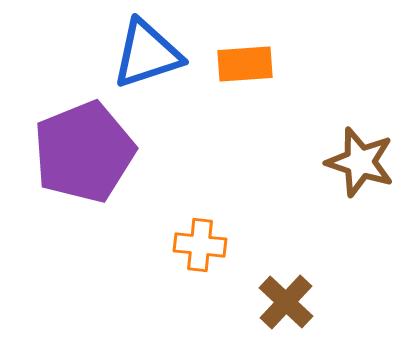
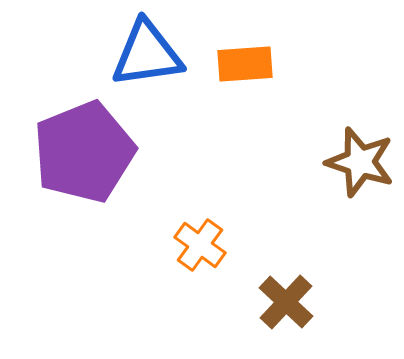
blue triangle: rotated 10 degrees clockwise
orange cross: rotated 30 degrees clockwise
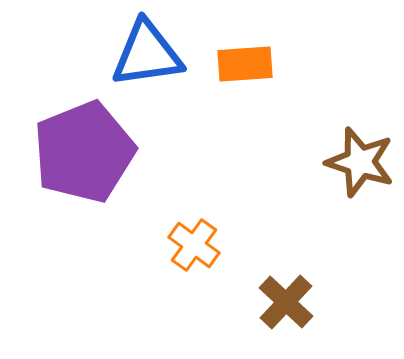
orange cross: moved 6 px left
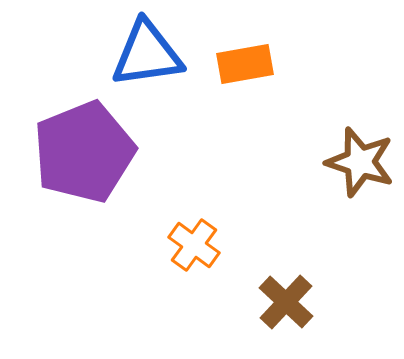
orange rectangle: rotated 6 degrees counterclockwise
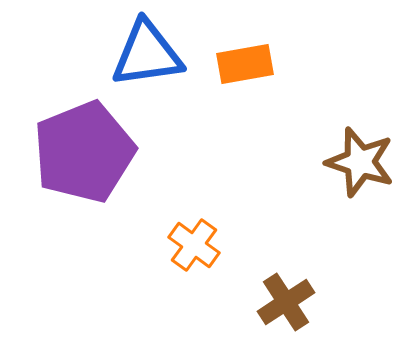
brown cross: rotated 14 degrees clockwise
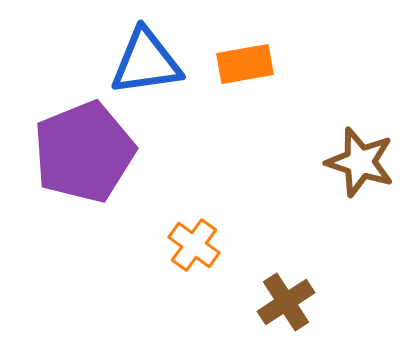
blue triangle: moved 1 px left, 8 px down
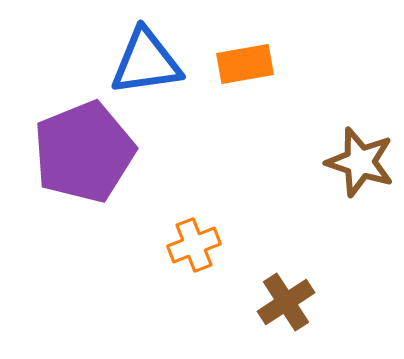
orange cross: rotated 33 degrees clockwise
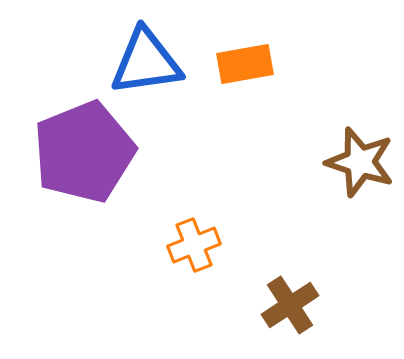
brown cross: moved 4 px right, 3 px down
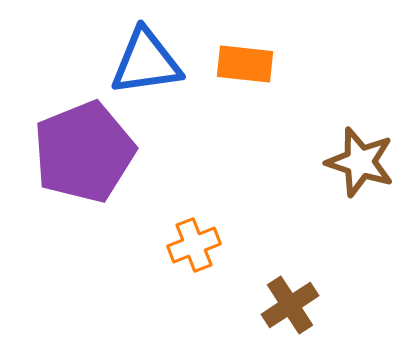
orange rectangle: rotated 16 degrees clockwise
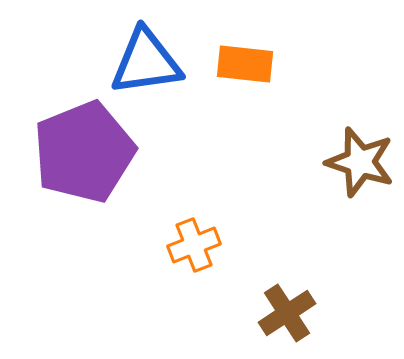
brown cross: moved 3 px left, 8 px down
